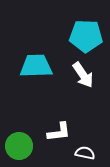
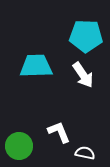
white L-shape: rotated 105 degrees counterclockwise
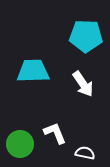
cyan trapezoid: moved 3 px left, 5 px down
white arrow: moved 9 px down
white L-shape: moved 4 px left, 1 px down
green circle: moved 1 px right, 2 px up
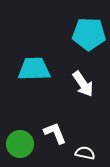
cyan pentagon: moved 3 px right, 2 px up
cyan trapezoid: moved 1 px right, 2 px up
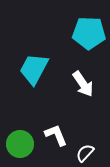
cyan pentagon: moved 1 px up
cyan trapezoid: rotated 60 degrees counterclockwise
white L-shape: moved 1 px right, 2 px down
white semicircle: rotated 60 degrees counterclockwise
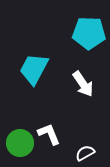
white L-shape: moved 7 px left, 1 px up
green circle: moved 1 px up
white semicircle: rotated 18 degrees clockwise
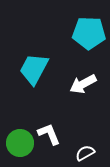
white arrow: rotated 96 degrees clockwise
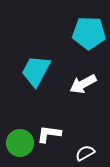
cyan trapezoid: moved 2 px right, 2 px down
white L-shape: rotated 60 degrees counterclockwise
